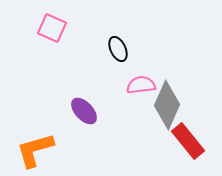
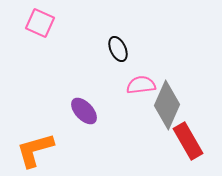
pink square: moved 12 px left, 5 px up
red rectangle: rotated 9 degrees clockwise
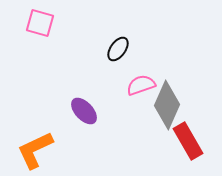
pink square: rotated 8 degrees counterclockwise
black ellipse: rotated 60 degrees clockwise
pink semicircle: rotated 12 degrees counterclockwise
orange L-shape: rotated 9 degrees counterclockwise
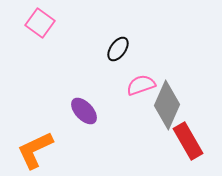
pink square: rotated 20 degrees clockwise
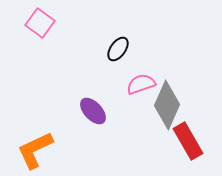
pink semicircle: moved 1 px up
purple ellipse: moved 9 px right
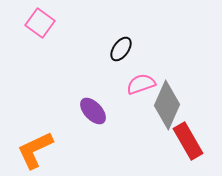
black ellipse: moved 3 px right
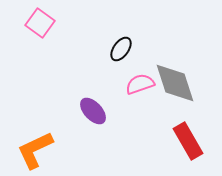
pink semicircle: moved 1 px left
gray diamond: moved 8 px right, 22 px up; rotated 42 degrees counterclockwise
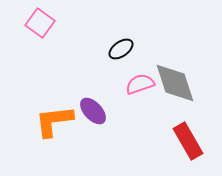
black ellipse: rotated 20 degrees clockwise
orange L-shape: moved 19 px right, 29 px up; rotated 18 degrees clockwise
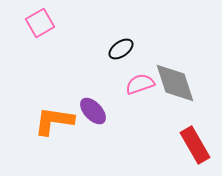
pink square: rotated 24 degrees clockwise
orange L-shape: rotated 15 degrees clockwise
red rectangle: moved 7 px right, 4 px down
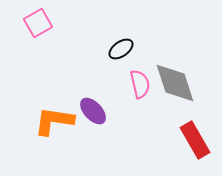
pink square: moved 2 px left
pink semicircle: rotated 96 degrees clockwise
red rectangle: moved 5 px up
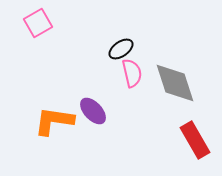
pink semicircle: moved 8 px left, 11 px up
